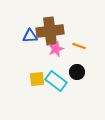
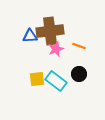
black circle: moved 2 px right, 2 px down
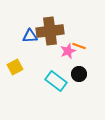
pink star: moved 12 px right, 2 px down
yellow square: moved 22 px left, 12 px up; rotated 21 degrees counterclockwise
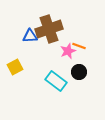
brown cross: moved 1 px left, 2 px up; rotated 12 degrees counterclockwise
black circle: moved 2 px up
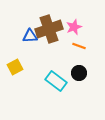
pink star: moved 6 px right, 24 px up
black circle: moved 1 px down
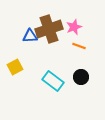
black circle: moved 2 px right, 4 px down
cyan rectangle: moved 3 px left
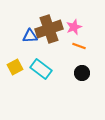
black circle: moved 1 px right, 4 px up
cyan rectangle: moved 12 px left, 12 px up
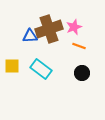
yellow square: moved 3 px left, 1 px up; rotated 28 degrees clockwise
